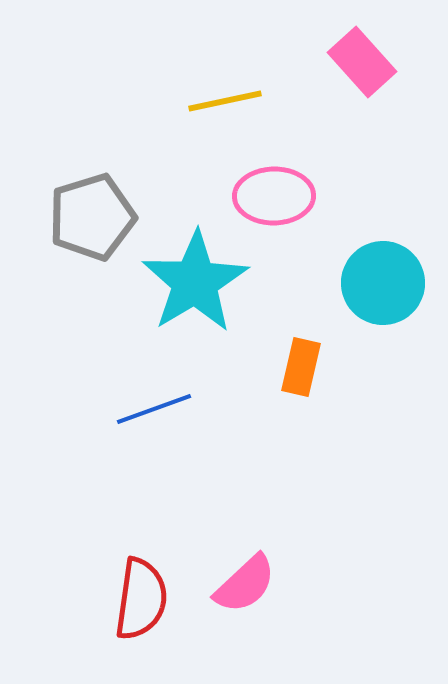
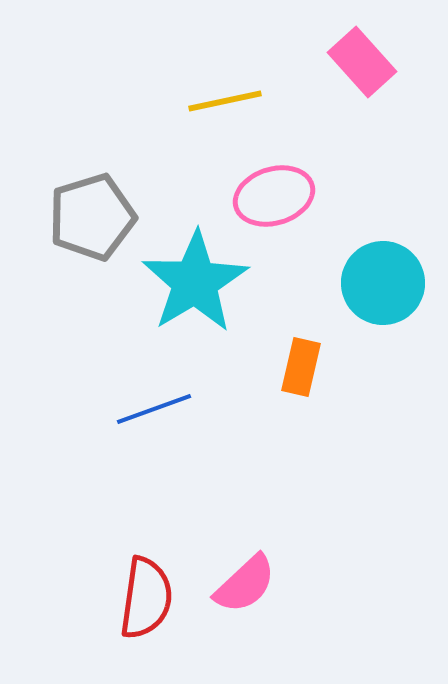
pink ellipse: rotated 16 degrees counterclockwise
red semicircle: moved 5 px right, 1 px up
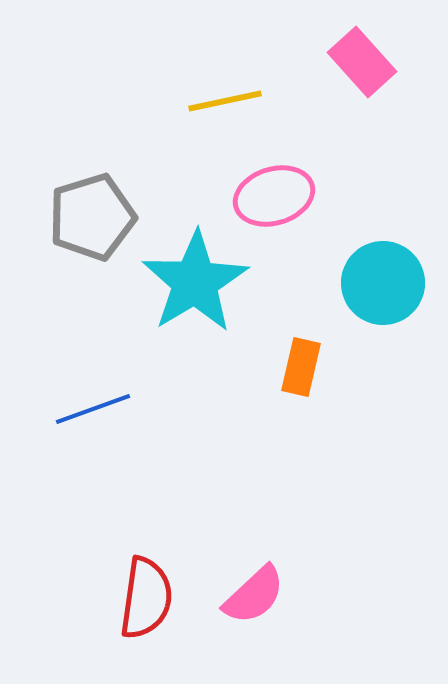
blue line: moved 61 px left
pink semicircle: moved 9 px right, 11 px down
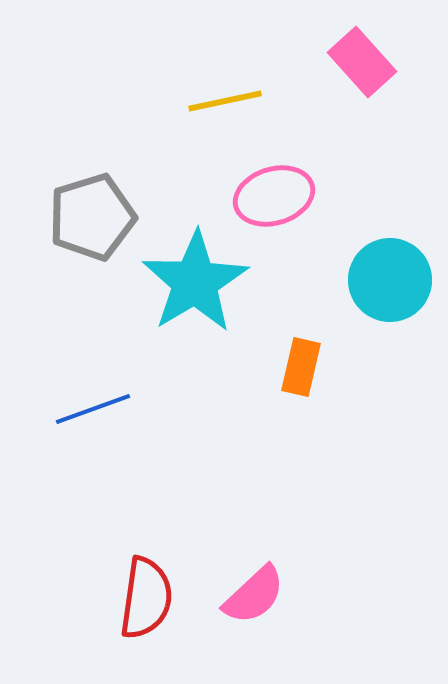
cyan circle: moved 7 px right, 3 px up
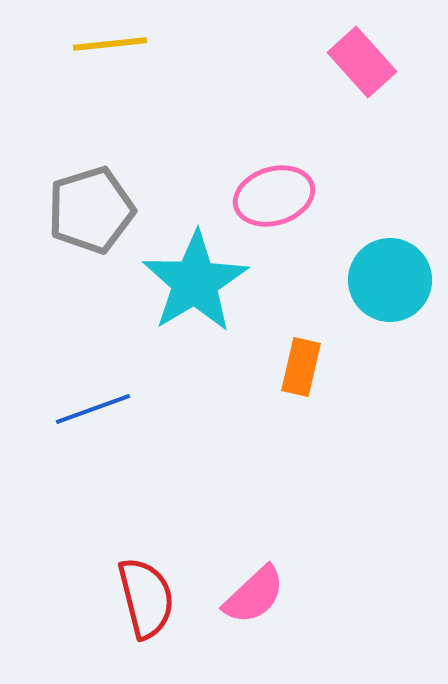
yellow line: moved 115 px left, 57 px up; rotated 6 degrees clockwise
gray pentagon: moved 1 px left, 7 px up
red semicircle: rotated 22 degrees counterclockwise
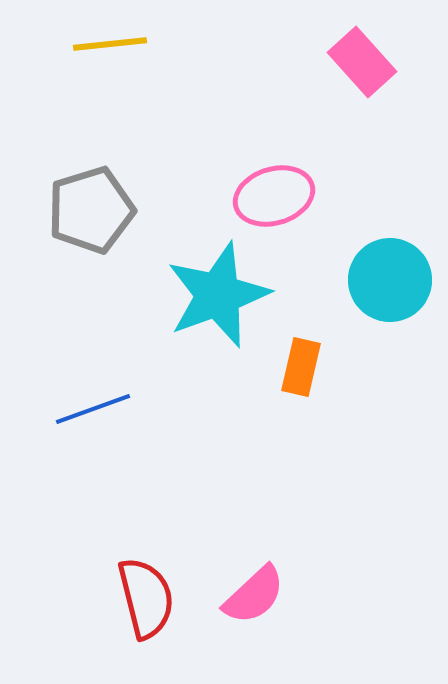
cyan star: moved 23 px right, 13 px down; rotated 11 degrees clockwise
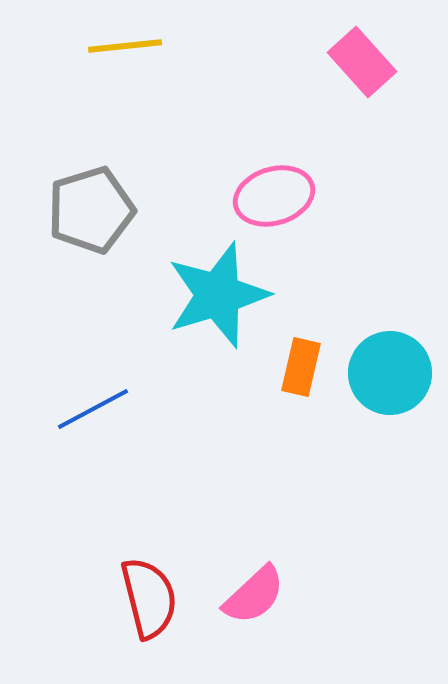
yellow line: moved 15 px right, 2 px down
cyan circle: moved 93 px down
cyan star: rotated 3 degrees clockwise
blue line: rotated 8 degrees counterclockwise
red semicircle: moved 3 px right
